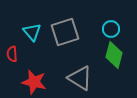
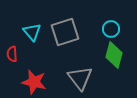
gray triangle: rotated 20 degrees clockwise
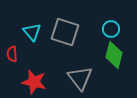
gray square: rotated 36 degrees clockwise
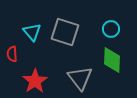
green diamond: moved 2 px left, 5 px down; rotated 12 degrees counterclockwise
red star: moved 1 px right, 1 px up; rotated 25 degrees clockwise
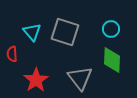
red star: moved 1 px right, 1 px up
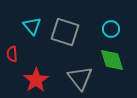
cyan triangle: moved 6 px up
green diamond: rotated 20 degrees counterclockwise
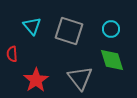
gray square: moved 4 px right, 1 px up
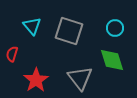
cyan circle: moved 4 px right, 1 px up
red semicircle: rotated 21 degrees clockwise
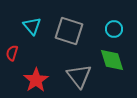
cyan circle: moved 1 px left, 1 px down
red semicircle: moved 1 px up
gray triangle: moved 1 px left, 2 px up
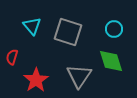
gray square: moved 1 px left, 1 px down
red semicircle: moved 4 px down
green diamond: moved 1 px left, 1 px down
gray triangle: rotated 12 degrees clockwise
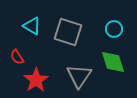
cyan triangle: rotated 18 degrees counterclockwise
red semicircle: moved 5 px right; rotated 49 degrees counterclockwise
green diamond: moved 2 px right, 1 px down
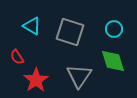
gray square: moved 2 px right
green diamond: moved 1 px up
